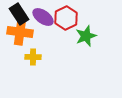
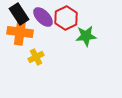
purple ellipse: rotated 10 degrees clockwise
green star: rotated 15 degrees clockwise
yellow cross: moved 3 px right; rotated 28 degrees counterclockwise
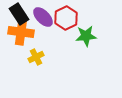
orange cross: moved 1 px right
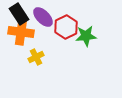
red hexagon: moved 9 px down
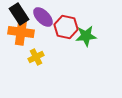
red hexagon: rotated 20 degrees counterclockwise
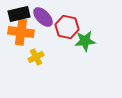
black rectangle: rotated 70 degrees counterclockwise
red hexagon: moved 1 px right
green star: moved 1 px left, 5 px down
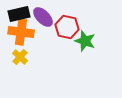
green star: rotated 25 degrees clockwise
yellow cross: moved 16 px left; rotated 21 degrees counterclockwise
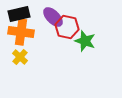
purple ellipse: moved 10 px right
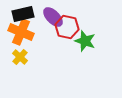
black rectangle: moved 4 px right
orange cross: rotated 15 degrees clockwise
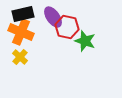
purple ellipse: rotated 10 degrees clockwise
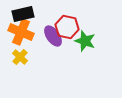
purple ellipse: moved 19 px down
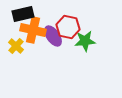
red hexagon: moved 1 px right
orange cross: moved 12 px right, 2 px up; rotated 10 degrees counterclockwise
green star: rotated 25 degrees counterclockwise
yellow cross: moved 4 px left, 11 px up
